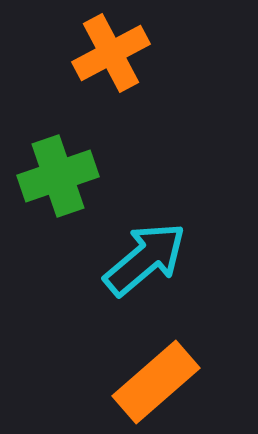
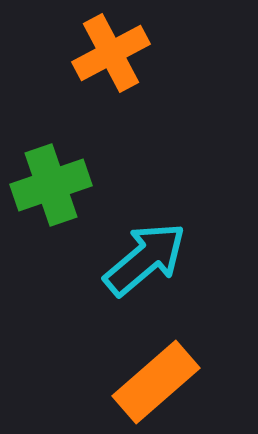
green cross: moved 7 px left, 9 px down
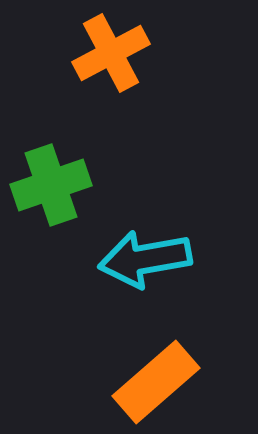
cyan arrow: rotated 150 degrees counterclockwise
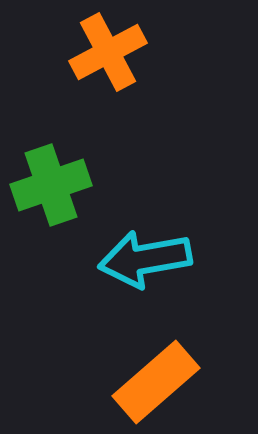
orange cross: moved 3 px left, 1 px up
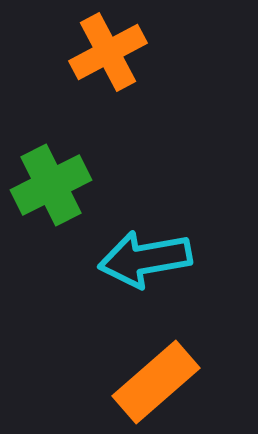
green cross: rotated 8 degrees counterclockwise
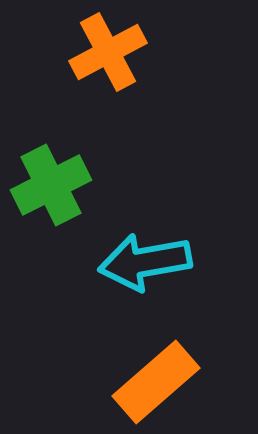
cyan arrow: moved 3 px down
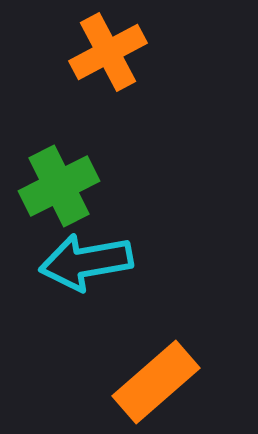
green cross: moved 8 px right, 1 px down
cyan arrow: moved 59 px left
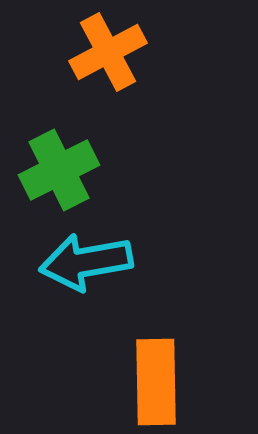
green cross: moved 16 px up
orange rectangle: rotated 50 degrees counterclockwise
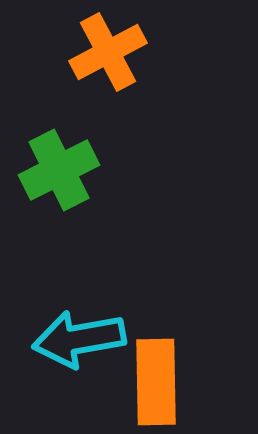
cyan arrow: moved 7 px left, 77 px down
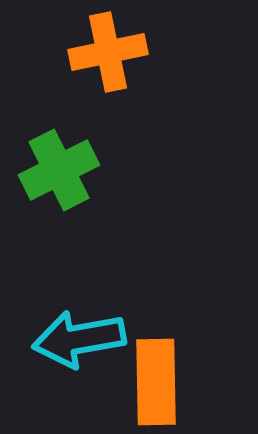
orange cross: rotated 16 degrees clockwise
